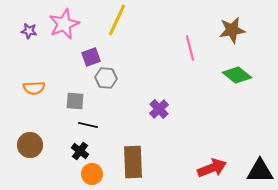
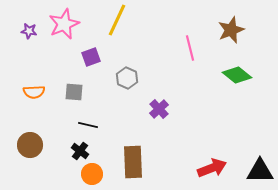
brown star: moved 1 px left; rotated 12 degrees counterclockwise
gray hexagon: moved 21 px right; rotated 20 degrees clockwise
orange semicircle: moved 4 px down
gray square: moved 1 px left, 9 px up
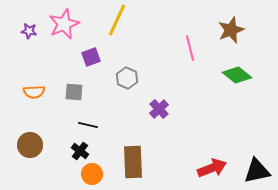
black triangle: moved 3 px left; rotated 12 degrees counterclockwise
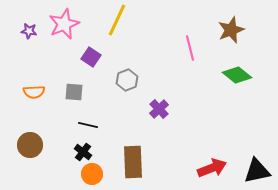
purple square: rotated 36 degrees counterclockwise
gray hexagon: moved 2 px down; rotated 15 degrees clockwise
black cross: moved 3 px right, 1 px down
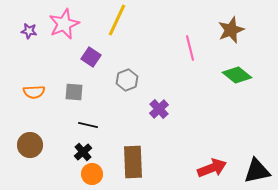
black cross: rotated 12 degrees clockwise
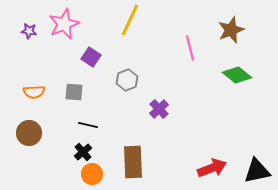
yellow line: moved 13 px right
brown circle: moved 1 px left, 12 px up
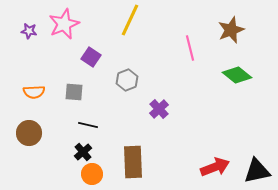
red arrow: moved 3 px right, 1 px up
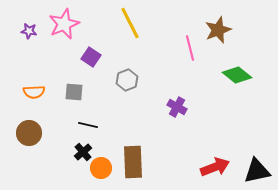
yellow line: moved 3 px down; rotated 52 degrees counterclockwise
brown star: moved 13 px left
purple cross: moved 18 px right, 2 px up; rotated 18 degrees counterclockwise
orange circle: moved 9 px right, 6 px up
